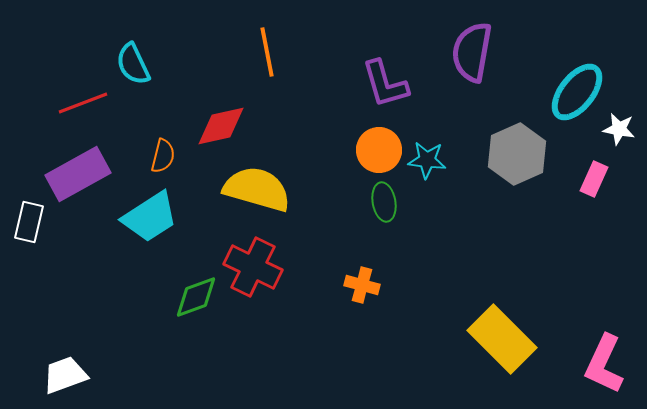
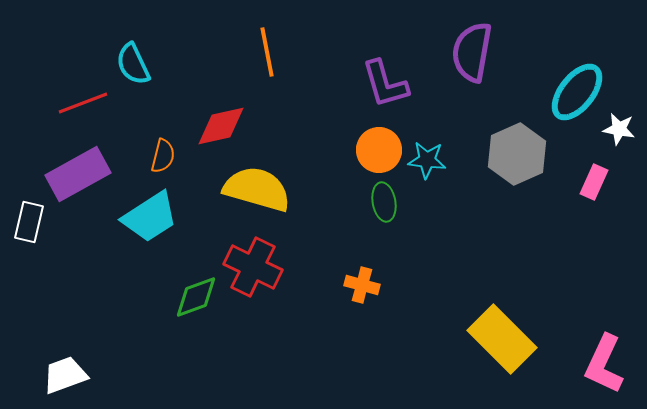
pink rectangle: moved 3 px down
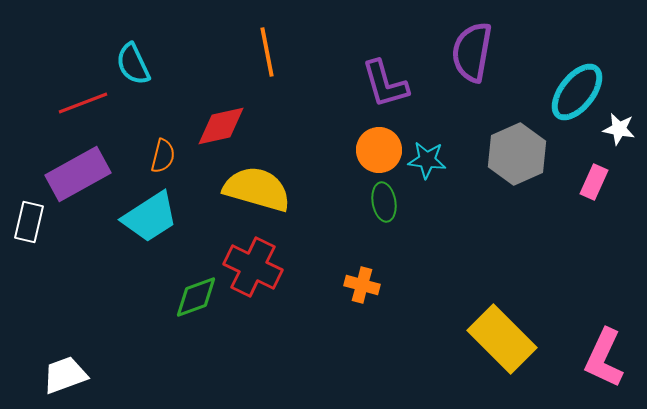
pink L-shape: moved 6 px up
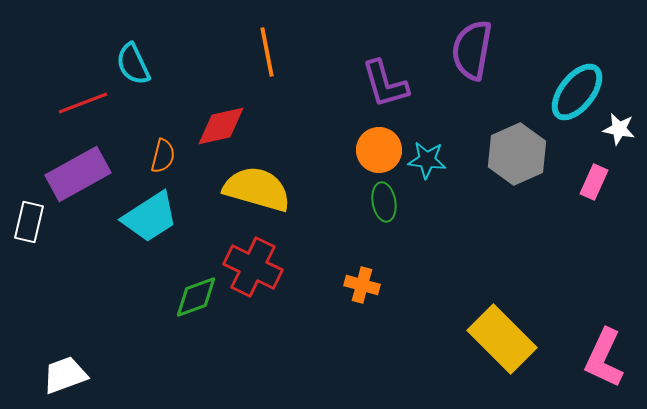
purple semicircle: moved 2 px up
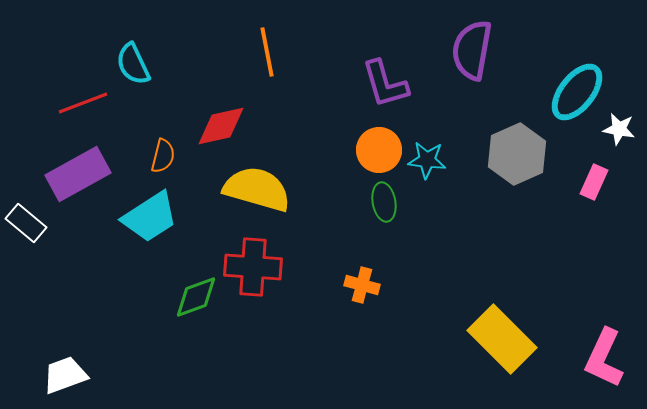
white rectangle: moved 3 px left, 1 px down; rotated 63 degrees counterclockwise
red cross: rotated 22 degrees counterclockwise
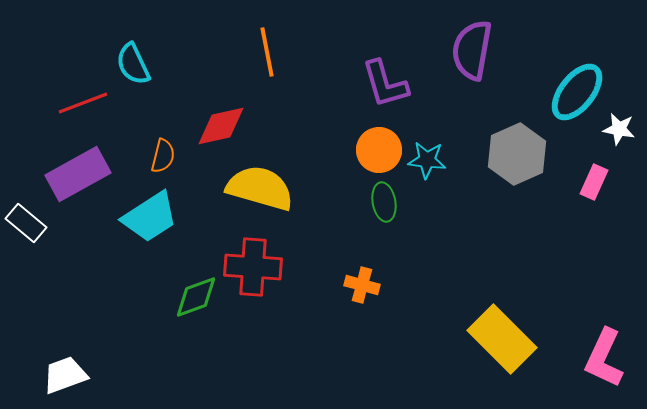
yellow semicircle: moved 3 px right, 1 px up
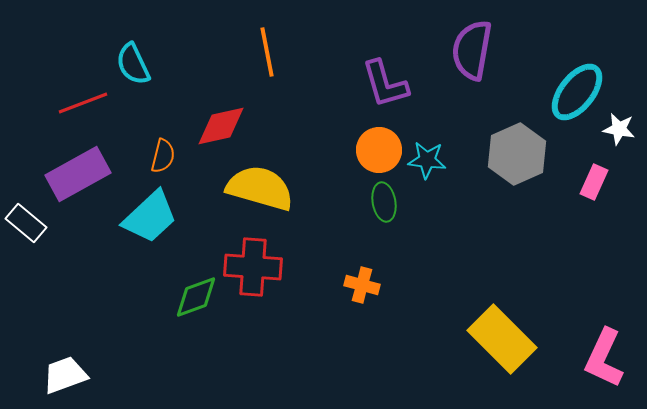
cyan trapezoid: rotated 10 degrees counterclockwise
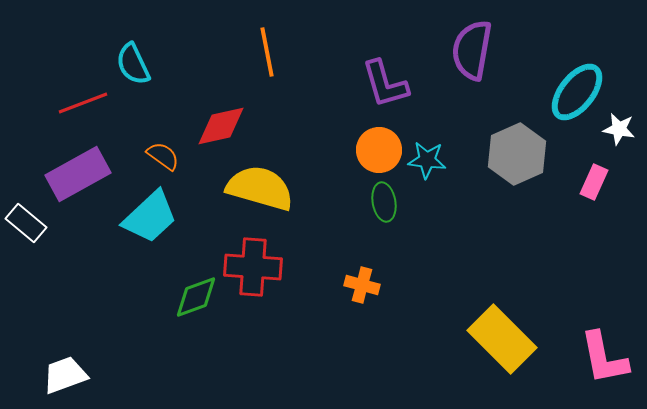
orange semicircle: rotated 68 degrees counterclockwise
pink L-shape: rotated 36 degrees counterclockwise
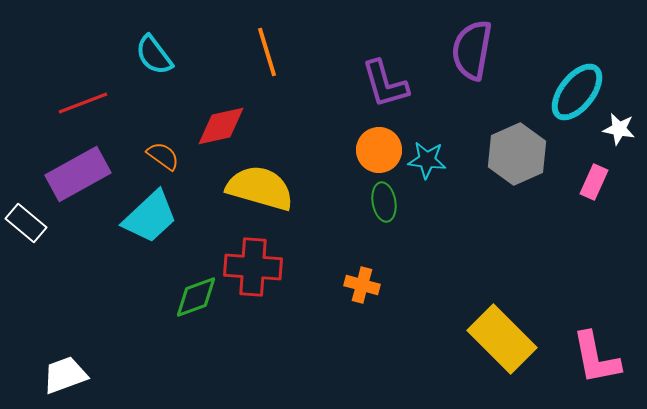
orange line: rotated 6 degrees counterclockwise
cyan semicircle: moved 21 px right, 9 px up; rotated 12 degrees counterclockwise
pink L-shape: moved 8 px left
